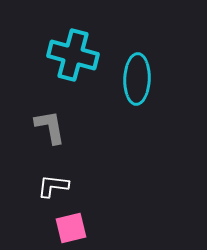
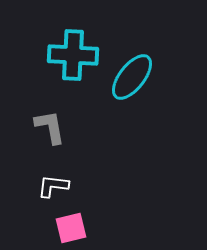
cyan cross: rotated 12 degrees counterclockwise
cyan ellipse: moved 5 px left, 2 px up; rotated 36 degrees clockwise
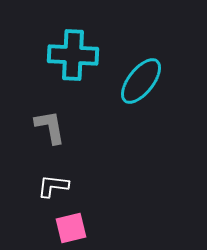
cyan ellipse: moved 9 px right, 4 px down
